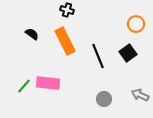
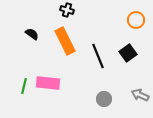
orange circle: moved 4 px up
green line: rotated 28 degrees counterclockwise
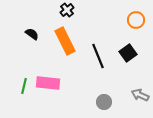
black cross: rotated 32 degrees clockwise
gray circle: moved 3 px down
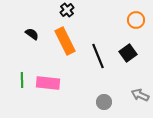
green line: moved 2 px left, 6 px up; rotated 14 degrees counterclockwise
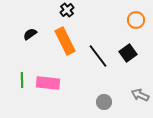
black semicircle: moved 2 px left; rotated 72 degrees counterclockwise
black line: rotated 15 degrees counterclockwise
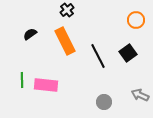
black line: rotated 10 degrees clockwise
pink rectangle: moved 2 px left, 2 px down
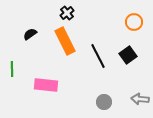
black cross: moved 3 px down
orange circle: moved 2 px left, 2 px down
black square: moved 2 px down
green line: moved 10 px left, 11 px up
gray arrow: moved 4 px down; rotated 18 degrees counterclockwise
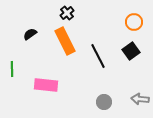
black square: moved 3 px right, 4 px up
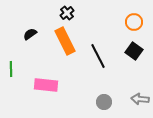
black square: moved 3 px right; rotated 18 degrees counterclockwise
green line: moved 1 px left
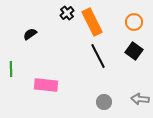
orange rectangle: moved 27 px right, 19 px up
